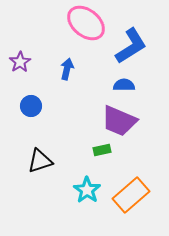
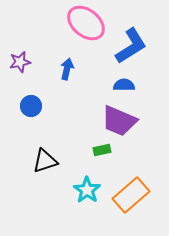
purple star: rotated 20 degrees clockwise
black triangle: moved 5 px right
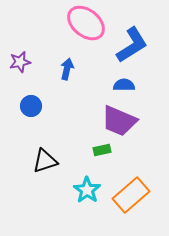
blue L-shape: moved 1 px right, 1 px up
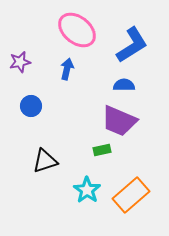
pink ellipse: moved 9 px left, 7 px down
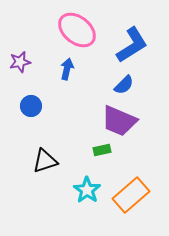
blue semicircle: rotated 135 degrees clockwise
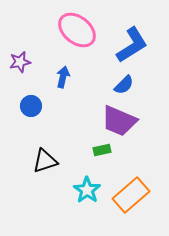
blue arrow: moved 4 px left, 8 px down
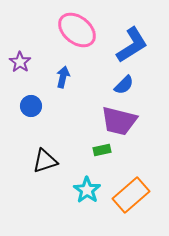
purple star: rotated 25 degrees counterclockwise
purple trapezoid: rotated 9 degrees counterclockwise
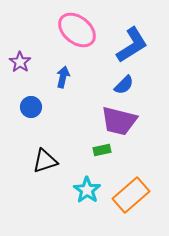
blue circle: moved 1 px down
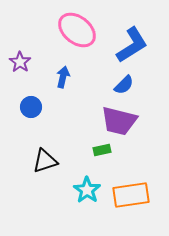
orange rectangle: rotated 33 degrees clockwise
